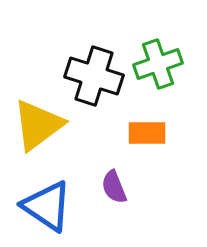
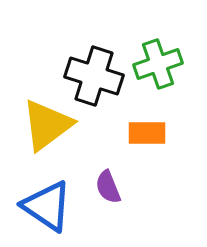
yellow triangle: moved 9 px right
purple semicircle: moved 6 px left
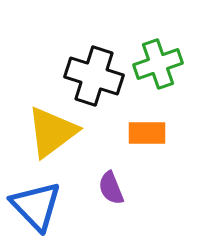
yellow triangle: moved 5 px right, 7 px down
purple semicircle: moved 3 px right, 1 px down
blue triangle: moved 11 px left; rotated 12 degrees clockwise
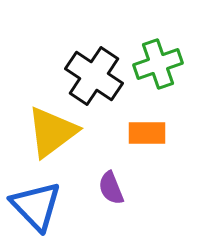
black cross: rotated 16 degrees clockwise
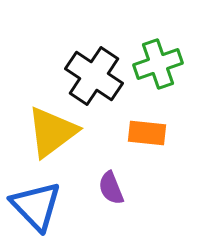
orange rectangle: rotated 6 degrees clockwise
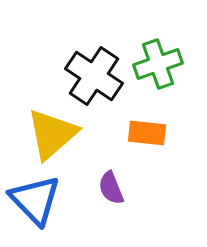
yellow triangle: moved 2 px down; rotated 4 degrees counterclockwise
blue triangle: moved 1 px left, 6 px up
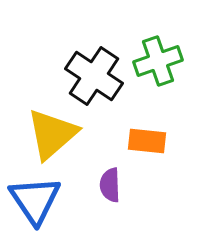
green cross: moved 3 px up
orange rectangle: moved 8 px down
purple semicircle: moved 1 px left, 3 px up; rotated 20 degrees clockwise
blue triangle: rotated 10 degrees clockwise
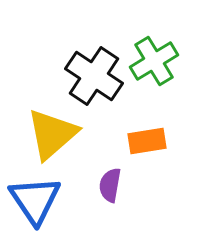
green cross: moved 4 px left; rotated 12 degrees counterclockwise
orange rectangle: rotated 15 degrees counterclockwise
purple semicircle: rotated 12 degrees clockwise
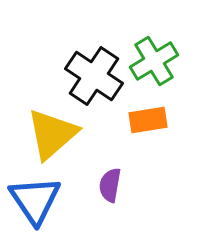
orange rectangle: moved 1 px right, 21 px up
